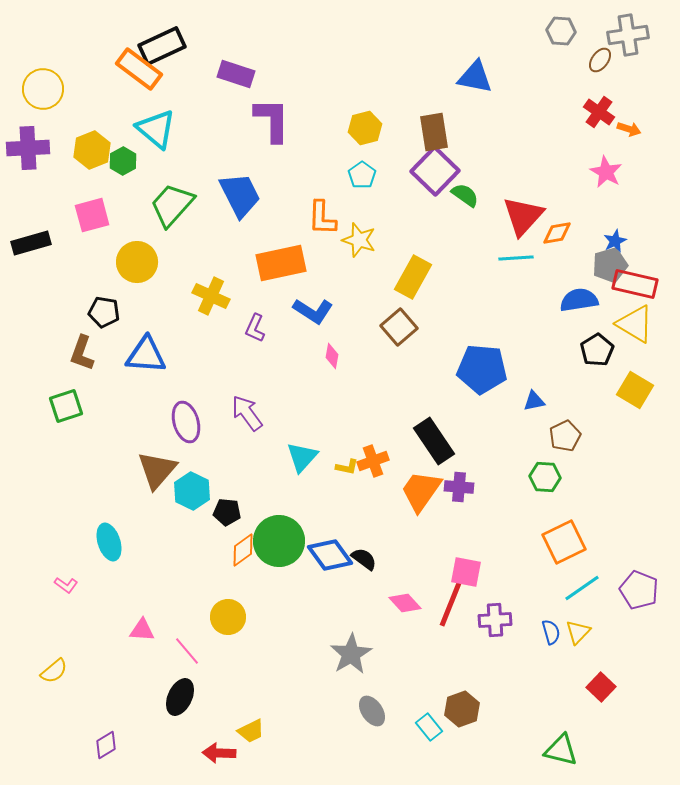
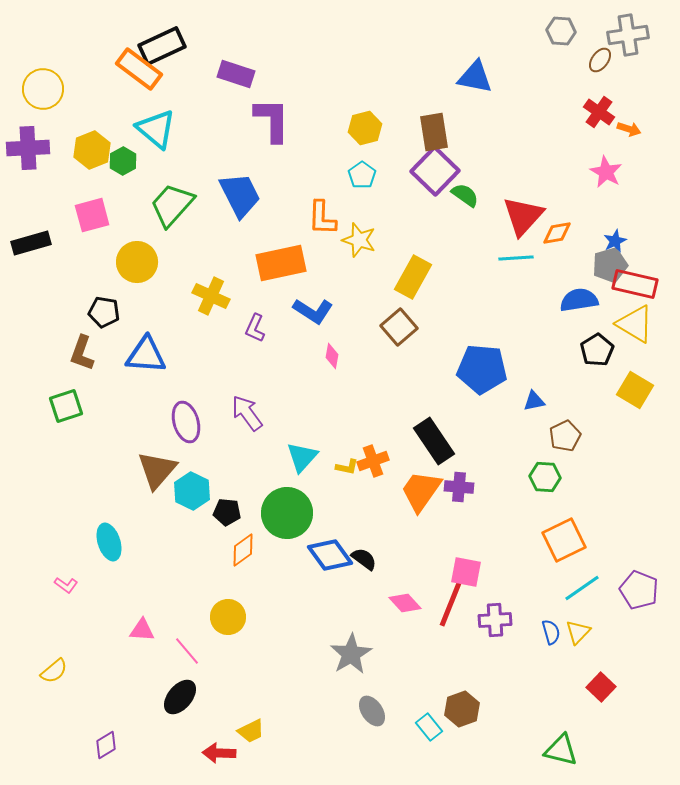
green circle at (279, 541): moved 8 px right, 28 px up
orange square at (564, 542): moved 2 px up
black ellipse at (180, 697): rotated 15 degrees clockwise
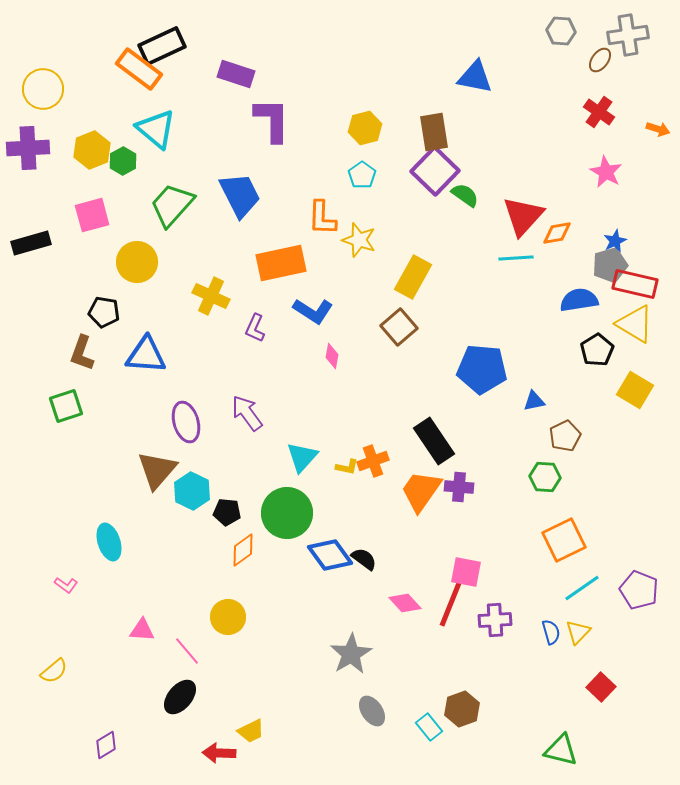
orange arrow at (629, 129): moved 29 px right
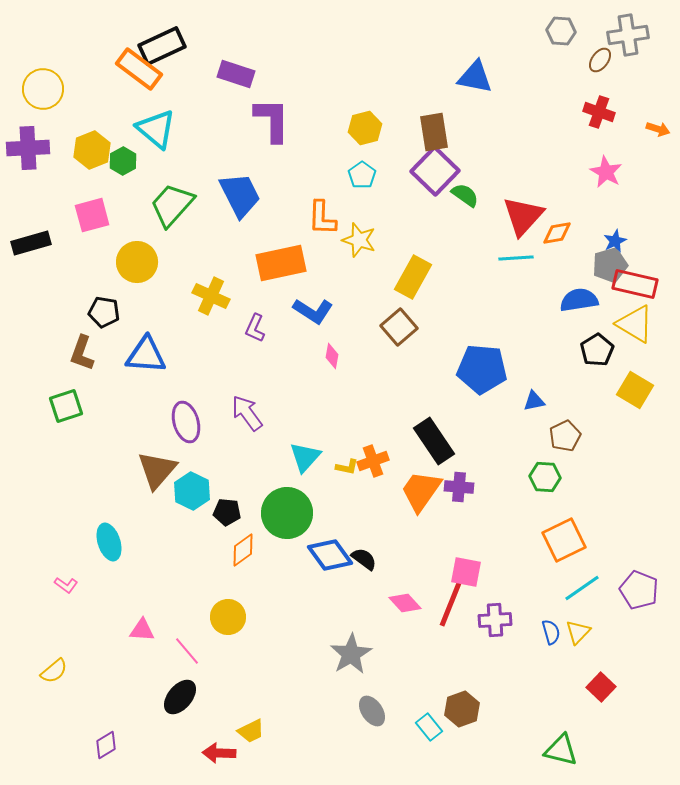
red cross at (599, 112): rotated 16 degrees counterclockwise
cyan triangle at (302, 457): moved 3 px right
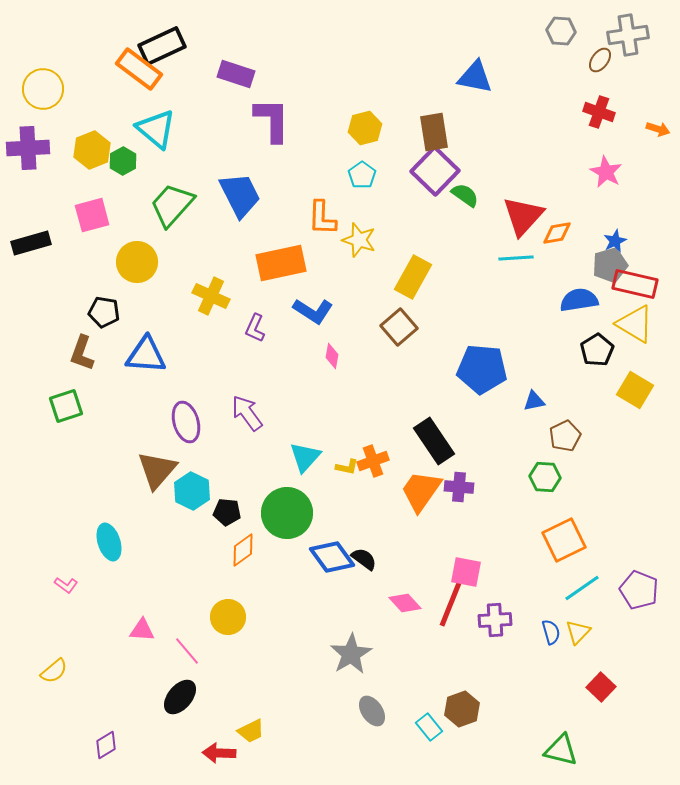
blue diamond at (330, 555): moved 2 px right, 2 px down
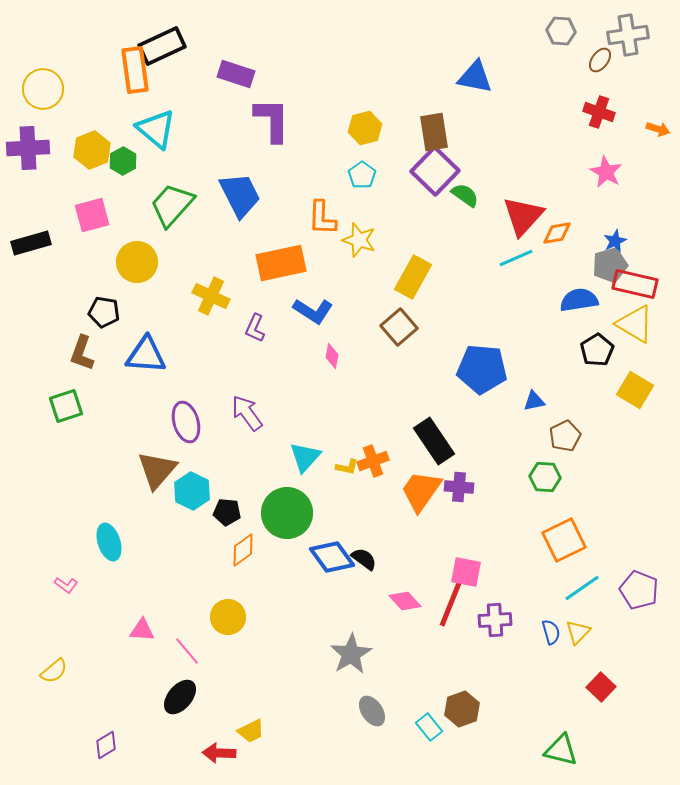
orange rectangle at (139, 69): moved 4 px left, 1 px down; rotated 45 degrees clockwise
cyan line at (516, 258): rotated 20 degrees counterclockwise
pink diamond at (405, 603): moved 2 px up
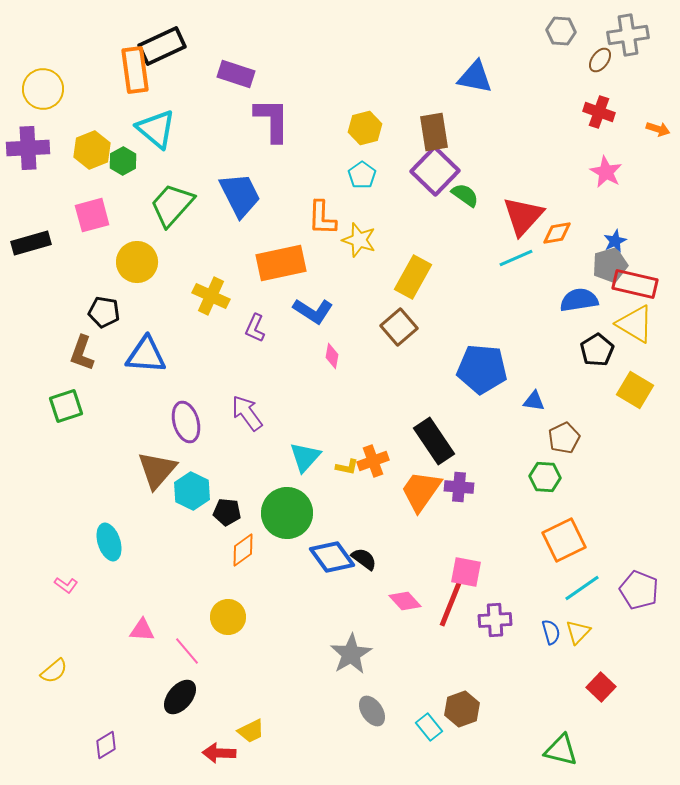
blue triangle at (534, 401): rotated 20 degrees clockwise
brown pentagon at (565, 436): moved 1 px left, 2 px down
